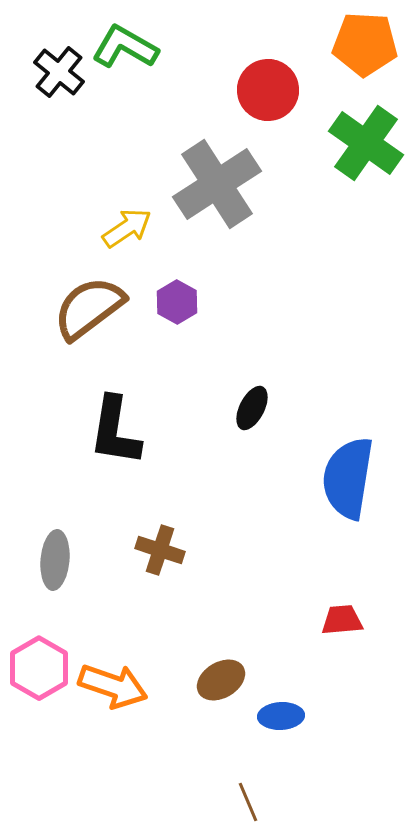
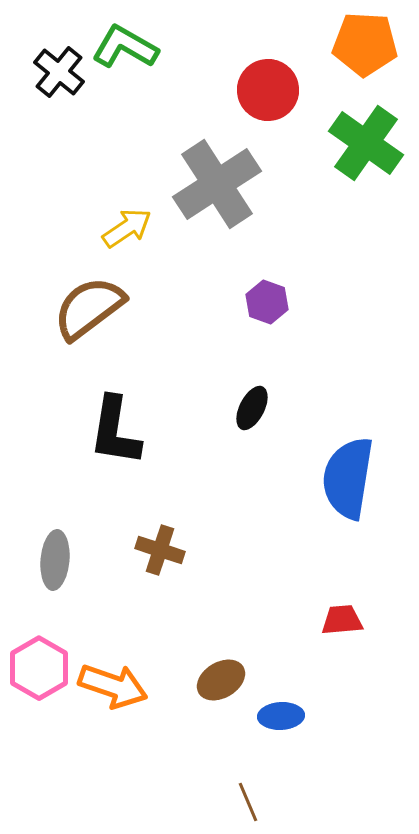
purple hexagon: moved 90 px right; rotated 9 degrees counterclockwise
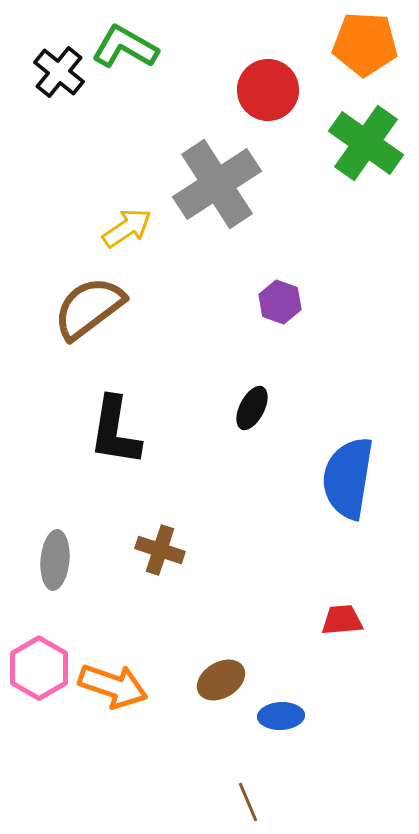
purple hexagon: moved 13 px right
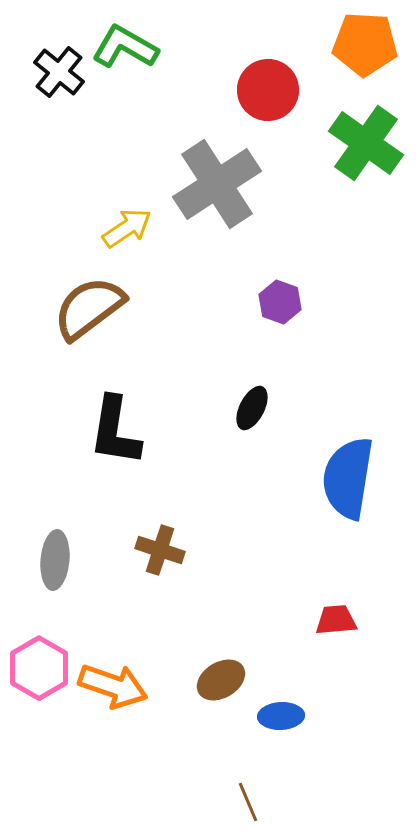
red trapezoid: moved 6 px left
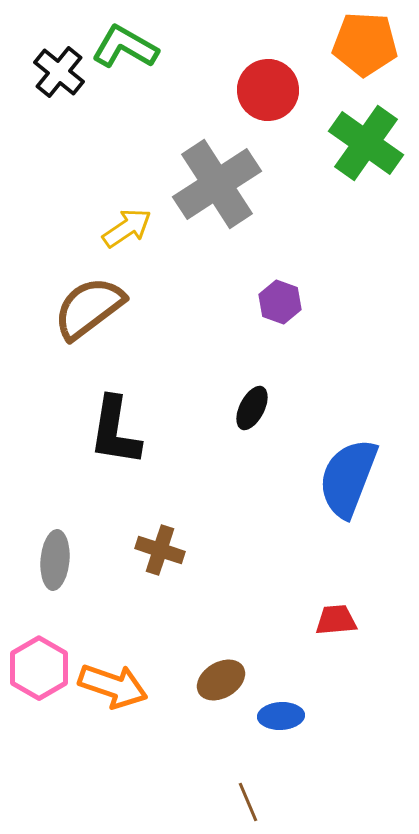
blue semicircle: rotated 12 degrees clockwise
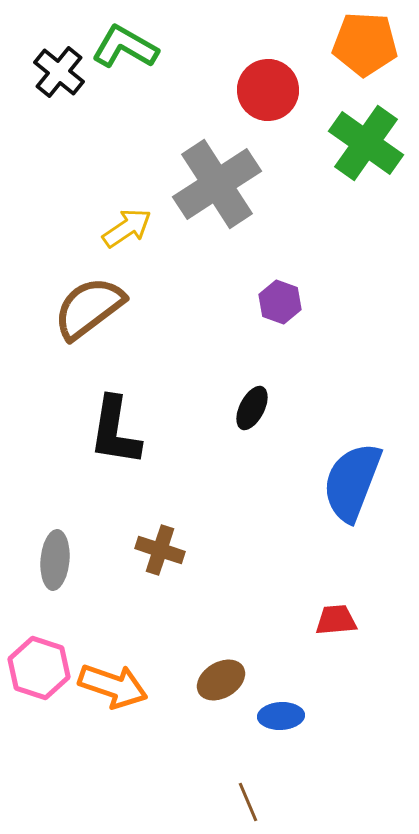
blue semicircle: moved 4 px right, 4 px down
pink hexagon: rotated 12 degrees counterclockwise
